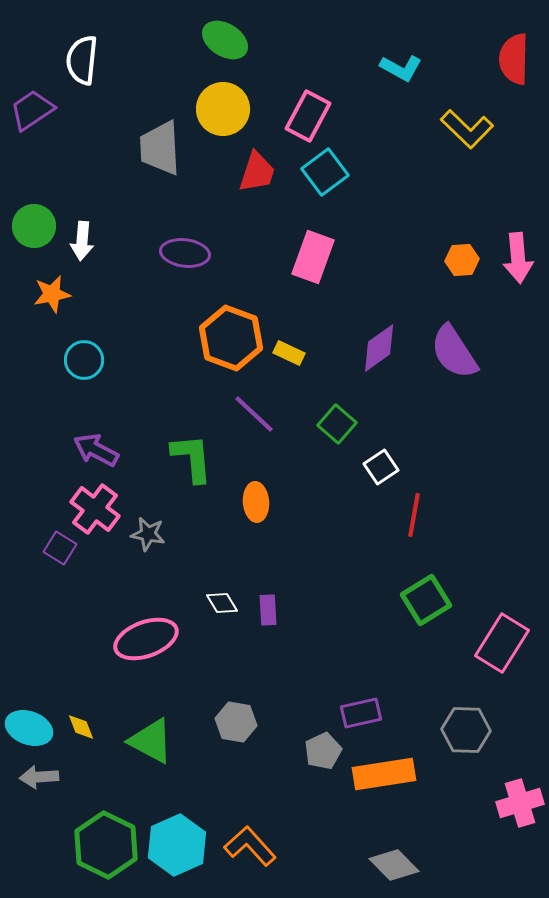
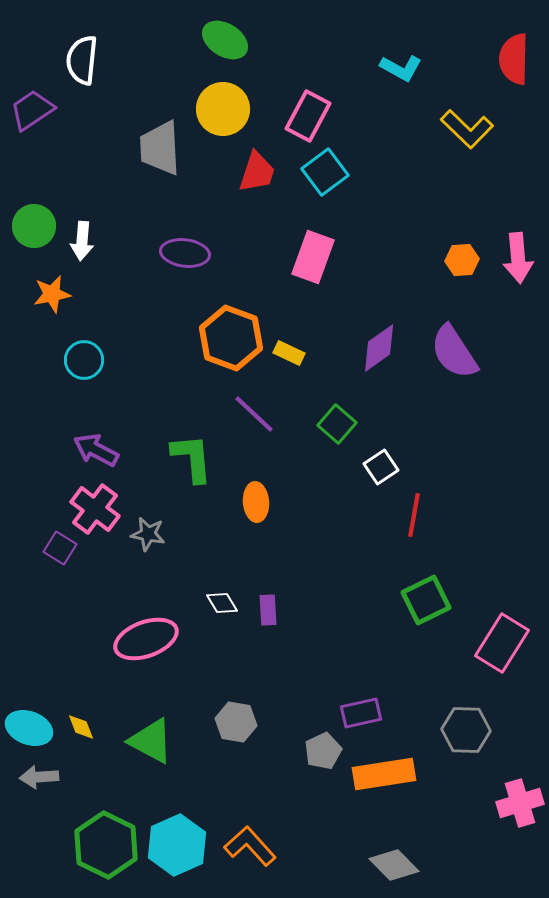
green square at (426, 600): rotated 6 degrees clockwise
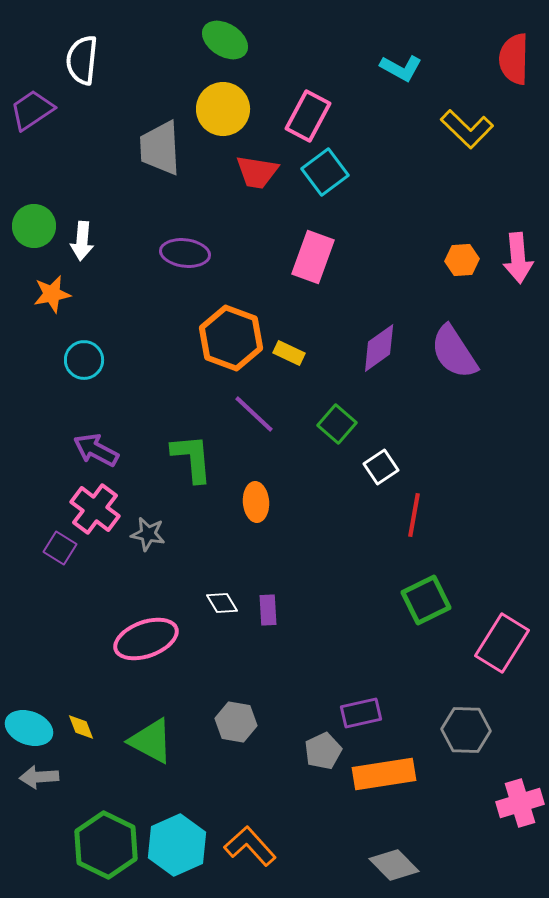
red trapezoid at (257, 172): rotated 81 degrees clockwise
